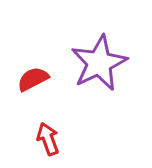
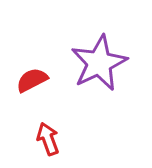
red semicircle: moved 1 px left, 1 px down
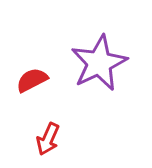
red arrow: rotated 136 degrees counterclockwise
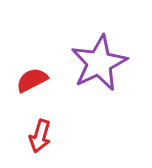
red arrow: moved 8 px left, 3 px up; rotated 8 degrees counterclockwise
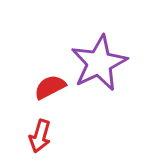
red semicircle: moved 18 px right, 7 px down
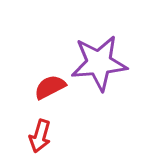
purple star: rotated 20 degrees clockwise
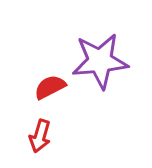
purple star: moved 1 px right, 2 px up
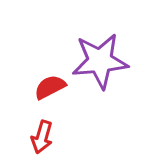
red arrow: moved 2 px right, 1 px down
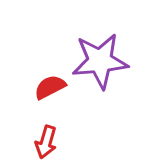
red arrow: moved 4 px right, 5 px down
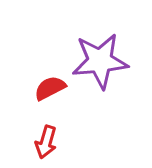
red semicircle: moved 1 px down
